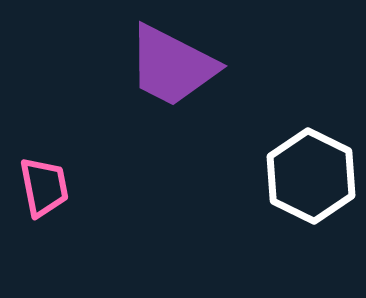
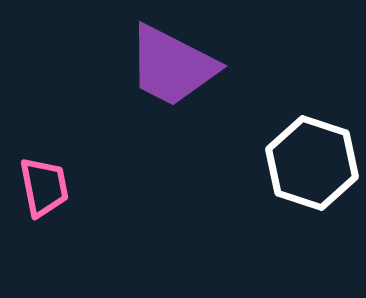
white hexagon: moved 1 px right, 13 px up; rotated 8 degrees counterclockwise
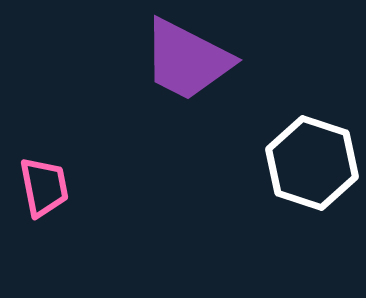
purple trapezoid: moved 15 px right, 6 px up
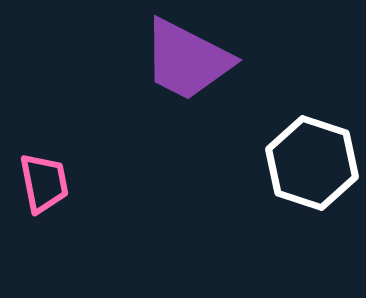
pink trapezoid: moved 4 px up
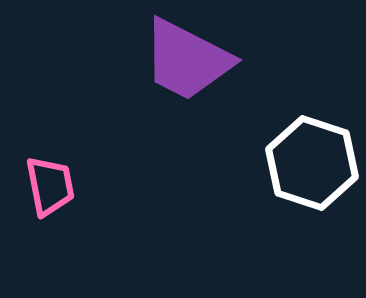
pink trapezoid: moved 6 px right, 3 px down
